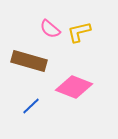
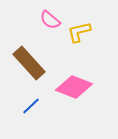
pink semicircle: moved 9 px up
brown rectangle: moved 2 px down; rotated 32 degrees clockwise
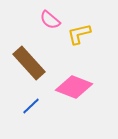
yellow L-shape: moved 2 px down
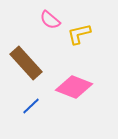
brown rectangle: moved 3 px left
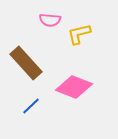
pink semicircle: rotated 35 degrees counterclockwise
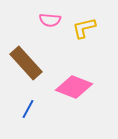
yellow L-shape: moved 5 px right, 6 px up
blue line: moved 3 px left, 3 px down; rotated 18 degrees counterclockwise
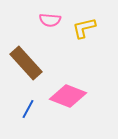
pink diamond: moved 6 px left, 9 px down
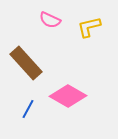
pink semicircle: rotated 20 degrees clockwise
yellow L-shape: moved 5 px right, 1 px up
pink diamond: rotated 9 degrees clockwise
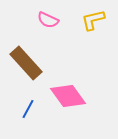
pink semicircle: moved 2 px left
yellow L-shape: moved 4 px right, 7 px up
pink diamond: rotated 24 degrees clockwise
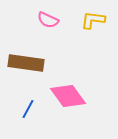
yellow L-shape: rotated 20 degrees clockwise
brown rectangle: rotated 40 degrees counterclockwise
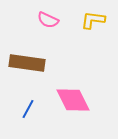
brown rectangle: moved 1 px right
pink diamond: moved 5 px right, 4 px down; rotated 9 degrees clockwise
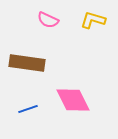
yellow L-shape: rotated 10 degrees clockwise
blue line: rotated 42 degrees clockwise
